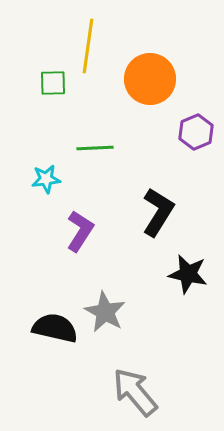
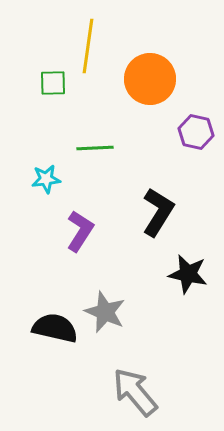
purple hexagon: rotated 24 degrees counterclockwise
gray star: rotated 6 degrees counterclockwise
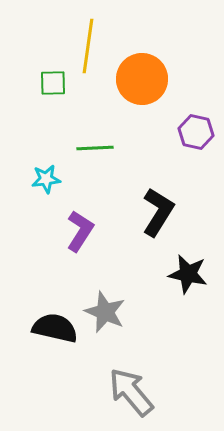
orange circle: moved 8 px left
gray arrow: moved 4 px left
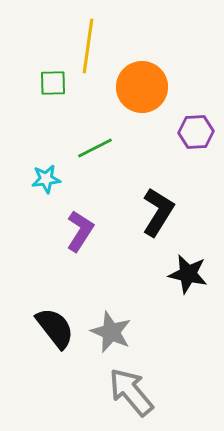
orange circle: moved 8 px down
purple hexagon: rotated 16 degrees counterclockwise
green line: rotated 24 degrees counterclockwise
gray star: moved 6 px right, 20 px down
black semicircle: rotated 39 degrees clockwise
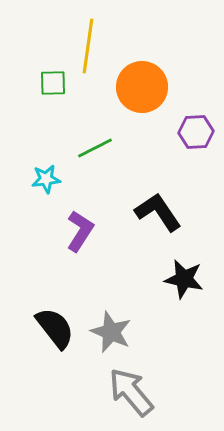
black L-shape: rotated 66 degrees counterclockwise
black star: moved 4 px left, 5 px down
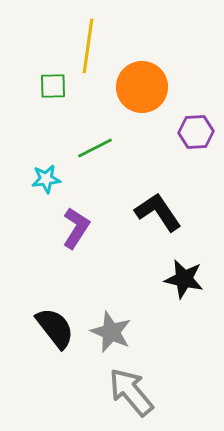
green square: moved 3 px down
purple L-shape: moved 4 px left, 3 px up
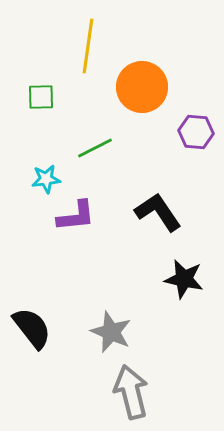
green square: moved 12 px left, 11 px down
purple hexagon: rotated 8 degrees clockwise
purple L-shape: moved 12 px up; rotated 51 degrees clockwise
black semicircle: moved 23 px left
gray arrow: rotated 26 degrees clockwise
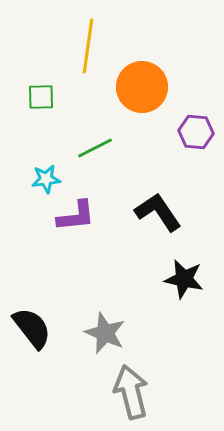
gray star: moved 6 px left, 1 px down
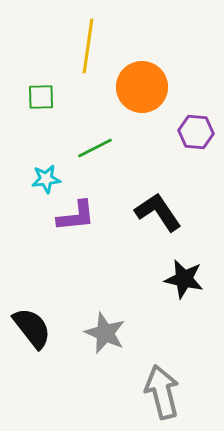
gray arrow: moved 31 px right
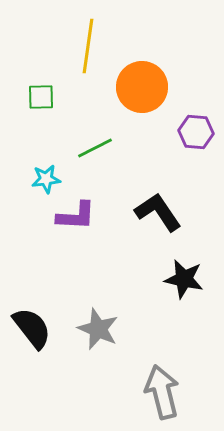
purple L-shape: rotated 9 degrees clockwise
gray star: moved 7 px left, 4 px up
